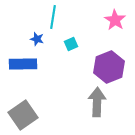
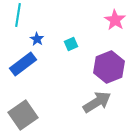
cyan line: moved 35 px left, 2 px up
blue star: rotated 16 degrees clockwise
blue rectangle: rotated 36 degrees counterclockwise
gray arrow: rotated 56 degrees clockwise
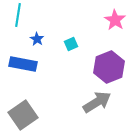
blue rectangle: rotated 48 degrees clockwise
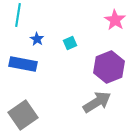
cyan square: moved 1 px left, 1 px up
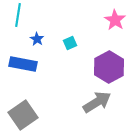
purple hexagon: rotated 8 degrees counterclockwise
